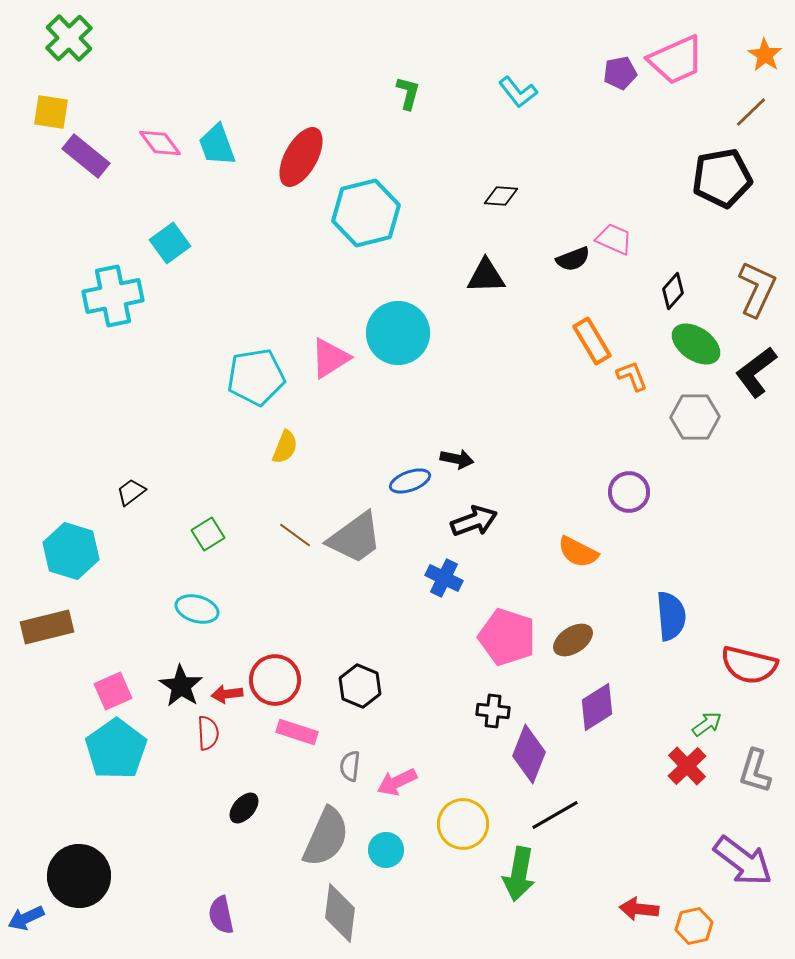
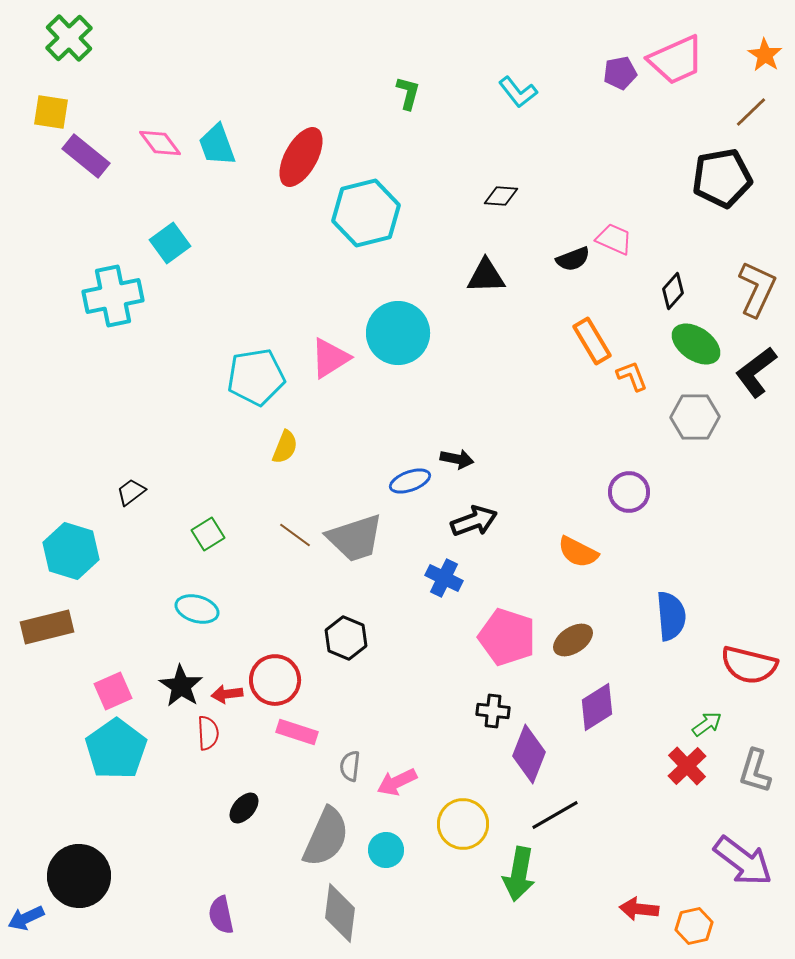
gray trapezoid at (355, 538): rotated 18 degrees clockwise
black hexagon at (360, 686): moved 14 px left, 48 px up
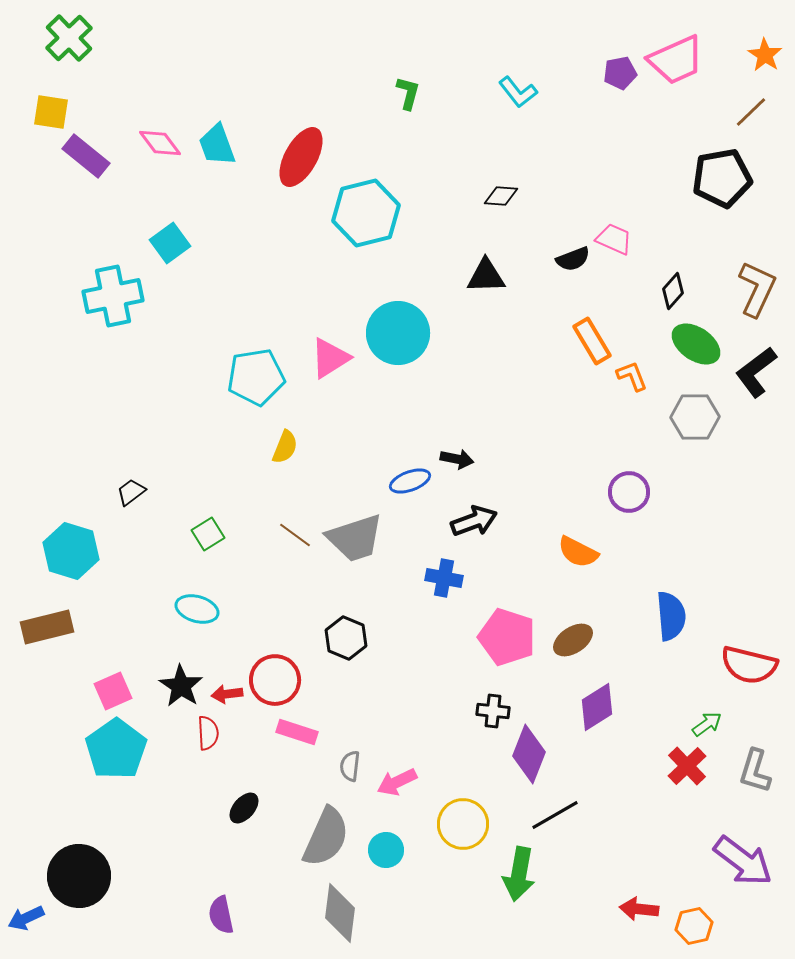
blue cross at (444, 578): rotated 15 degrees counterclockwise
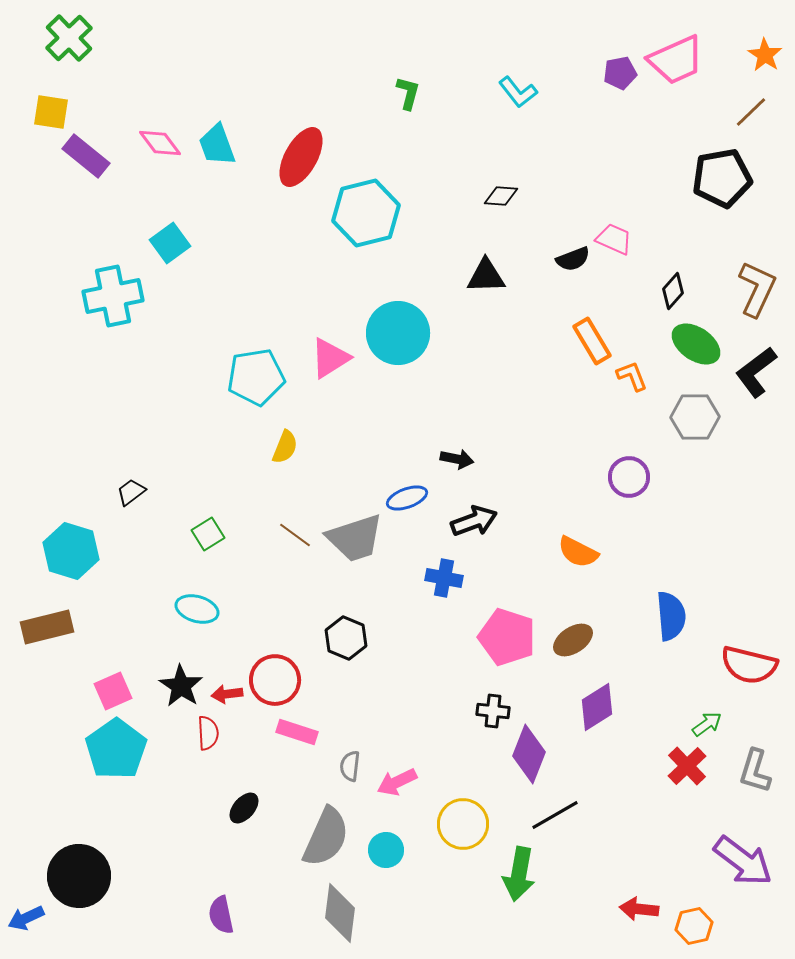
blue ellipse at (410, 481): moved 3 px left, 17 px down
purple circle at (629, 492): moved 15 px up
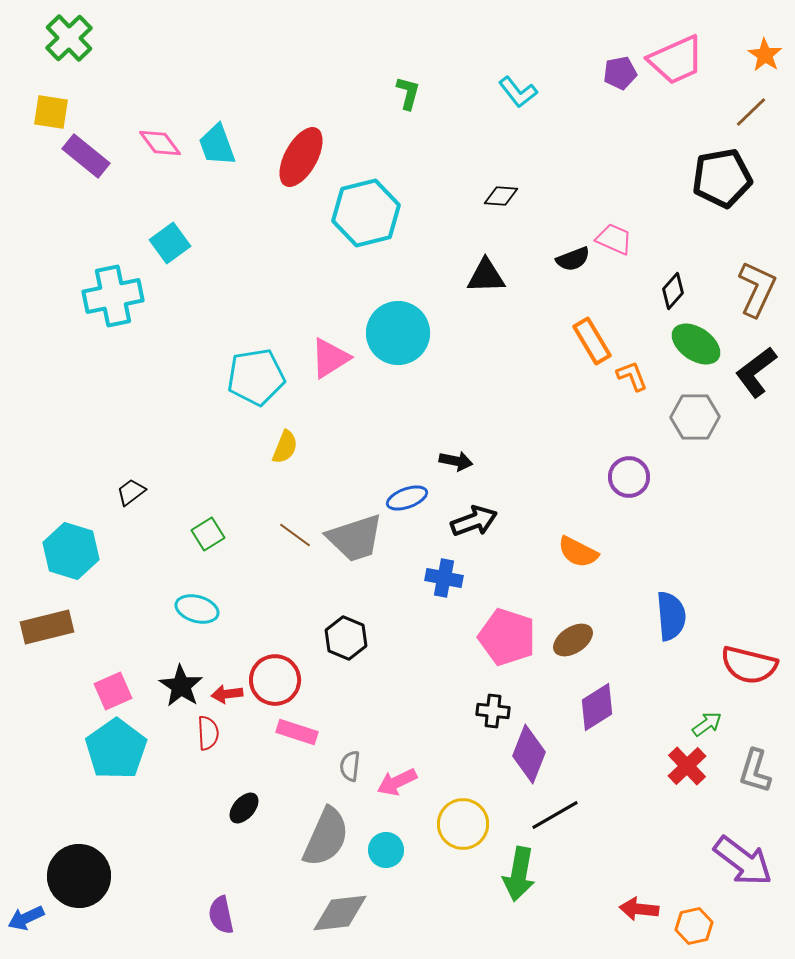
black arrow at (457, 459): moved 1 px left, 2 px down
gray diamond at (340, 913): rotated 76 degrees clockwise
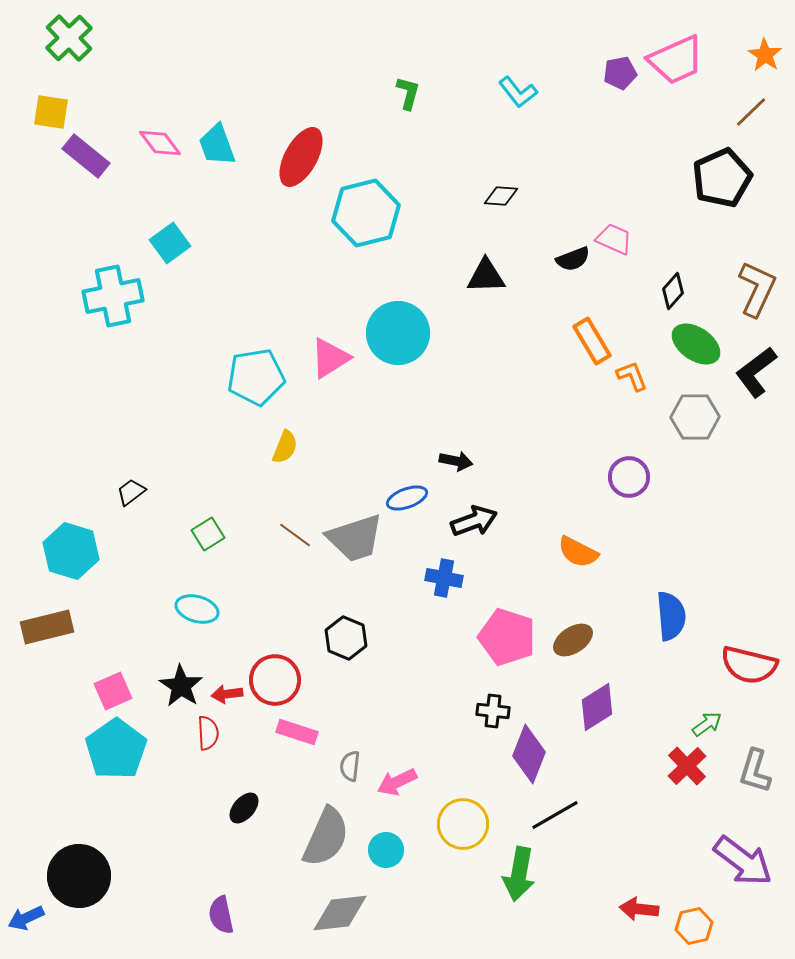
black pentagon at (722, 178): rotated 14 degrees counterclockwise
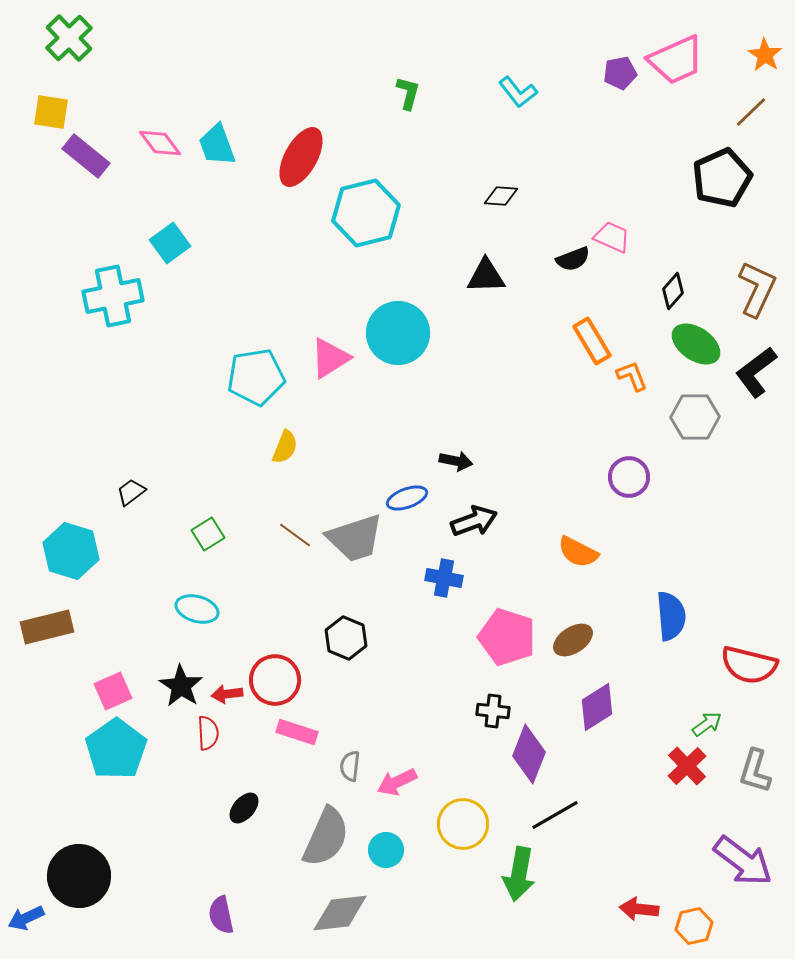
pink trapezoid at (614, 239): moved 2 px left, 2 px up
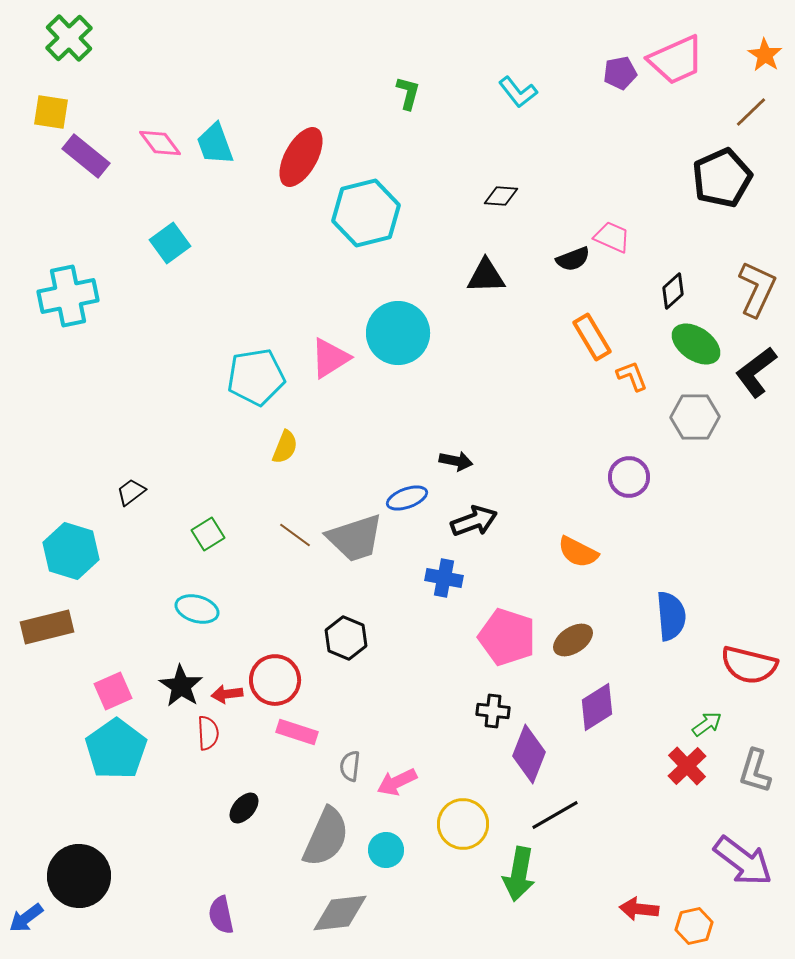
cyan trapezoid at (217, 145): moved 2 px left, 1 px up
black diamond at (673, 291): rotated 6 degrees clockwise
cyan cross at (113, 296): moved 45 px left
orange rectangle at (592, 341): moved 4 px up
blue arrow at (26, 918): rotated 12 degrees counterclockwise
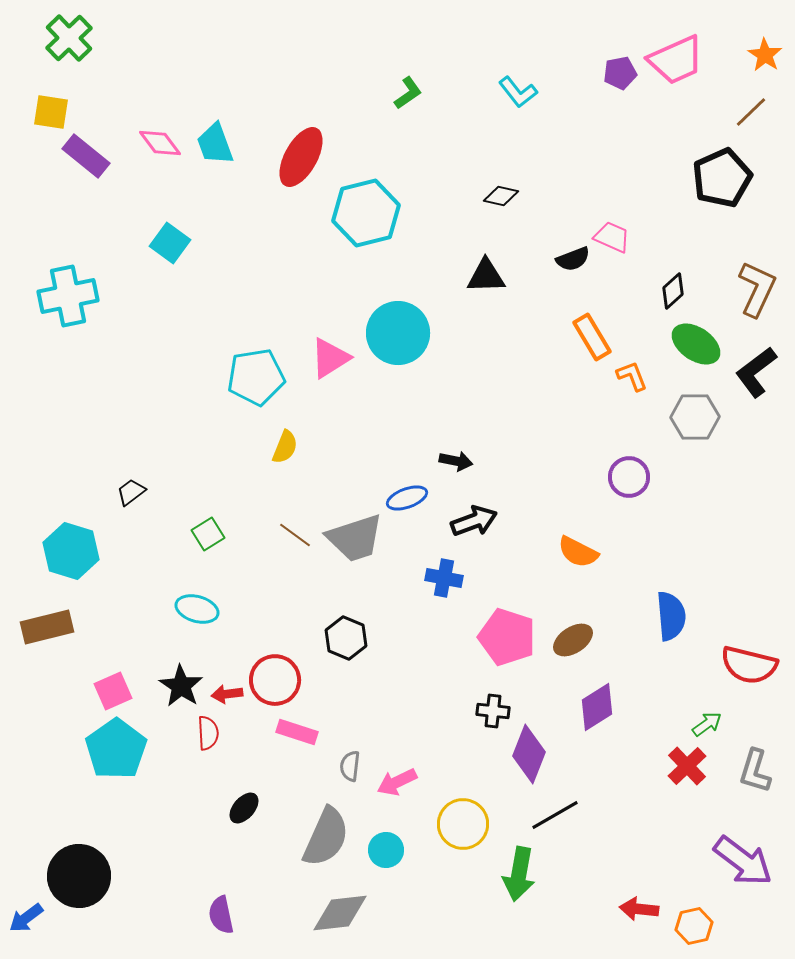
green L-shape at (408, 93): rotated 40 degrees clockwise
black diamond at (501, 196): rotated 8 degrees clockwise
cyan square at (170, 243): rotated 18 degrees counterclockwise
